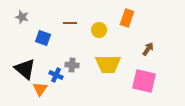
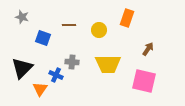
brown line: moved 1 px left, 2 px down
gray cross: moved 3 px up
black triangle: moved 3 px left, 1 px up; rotated 35 degrees clockwise
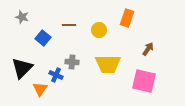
blue square: rotated 21 degrees clockwise
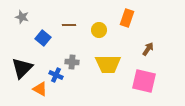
orange triangle: rotated 35 degrees counterclockwise
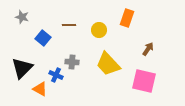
yellow trapezoid: rotated 48 degrees clockwise
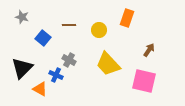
brown arrow: moved 1 px right, 1 px down
gray cross: moved 3 px left, 2 px up; rotated 24 degrees clockwise
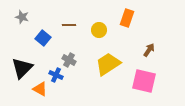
yellow trapezoid: rotated 100 degrees clockwise
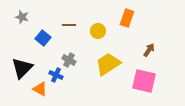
yellow circle: moved 1 px left, 1 px down
